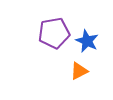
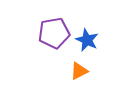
blue star: moved 1 px up
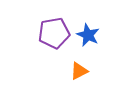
blue star: moved 1 px right, 5 px up
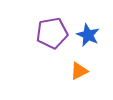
purple pentagon: moved 2 px left
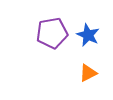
orange triangle: moved 9 px right, 2 px down
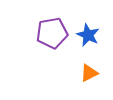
orange triangle: moved 1 px right
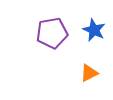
blue star: moved 6 px right, 5 px up
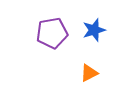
blue star: rotated 30 degrees clockwise
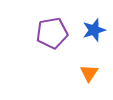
orange triangle: rotated 30 degrees counterclockwise
